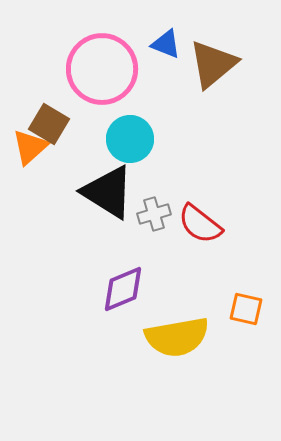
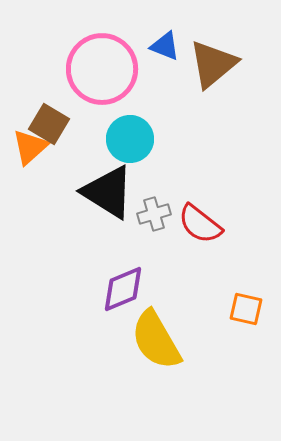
blue triangle: moved 1 px left, 2 px down
yellow semicircle: moved 21 px left, 3 px down; rotated 70 degrees clockwise
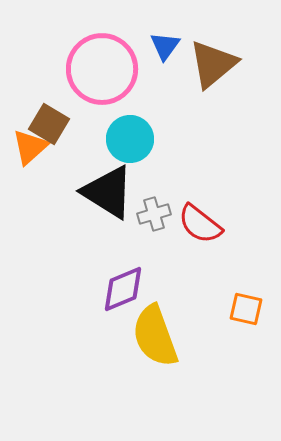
blue triangle: rotated 44 degrees clockwise
yellow semicircle: moved 1 px left, 4 px up; rotated 10 degrees clockwise
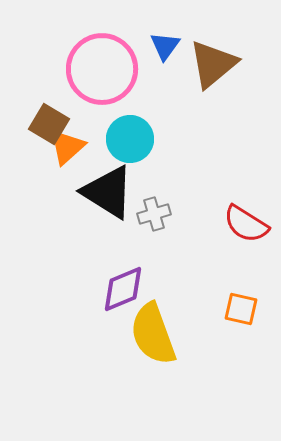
orange triangle: moved 37 px right
red semicircle: moved 46 px right; rotated 6 degrees counterclockwise
orange square: moved 5 px left
yellow semicircle: moved 2 px left, 2 px up
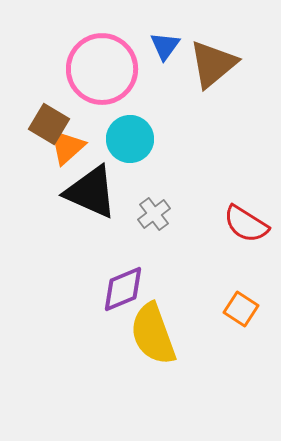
black triangle: moved 17 px left; rotated 8 degrees counterclockwise
gray cross: rotated 20 degrees counterclockwise
orange square: rotated 20 degrees clockwise
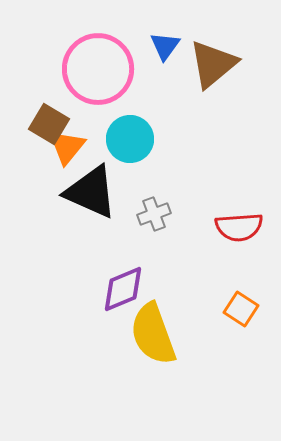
pink circle: moved 4 px left
orange triangle: rotated 9 degrees counterclockwise
gray cross: rotated 16 degrees clockwise
red semicircle: moved 7 px left, 3 px down; rotated 36 degrees counterclockwise
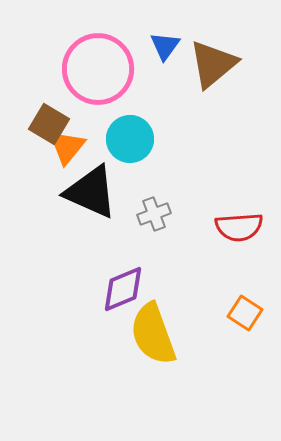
orange square: moved 4 px right, 4 px down
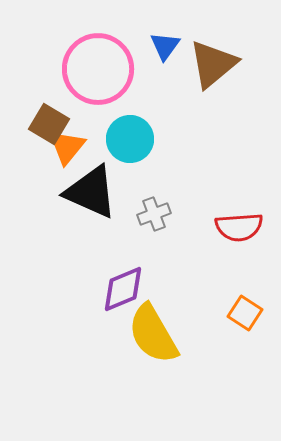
yellow semicircle: rotated 10 degrees counterclockwise
